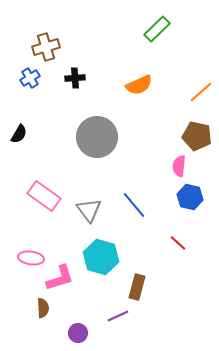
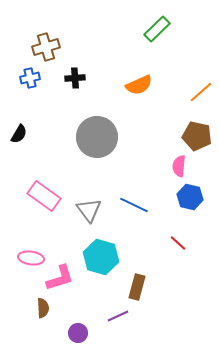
blue cross: rotated 18 degrees clockwise
blue line: rotated 24 degrees counterclockwise
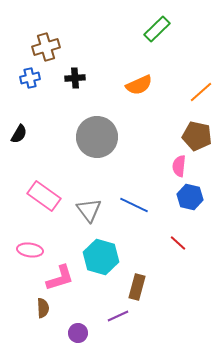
pink ellipse: moved 1 px left, 8 px up
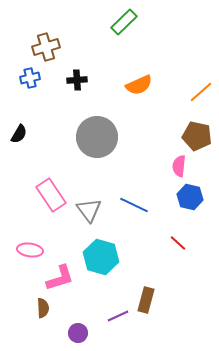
green rectangle: moved 33 px left, 7 px up
black cross: moved 2 px right, 2 px down
pink rectangle: moved 7 px right, 1 px up; rotated 20 degrees clockwise
brown rectangle: moved 9 px right, 13 px down
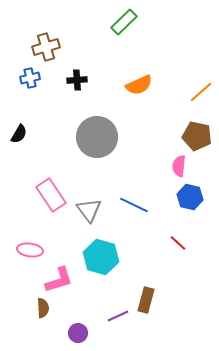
pink L-shape: moved 1 px left, 2 px down
